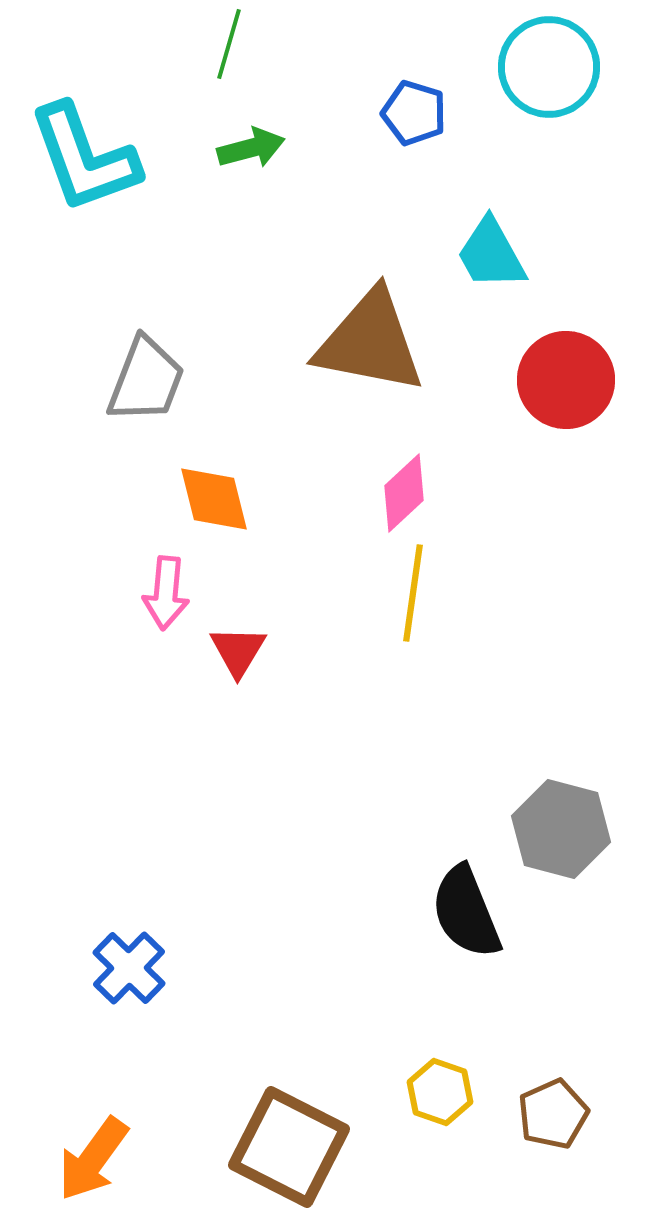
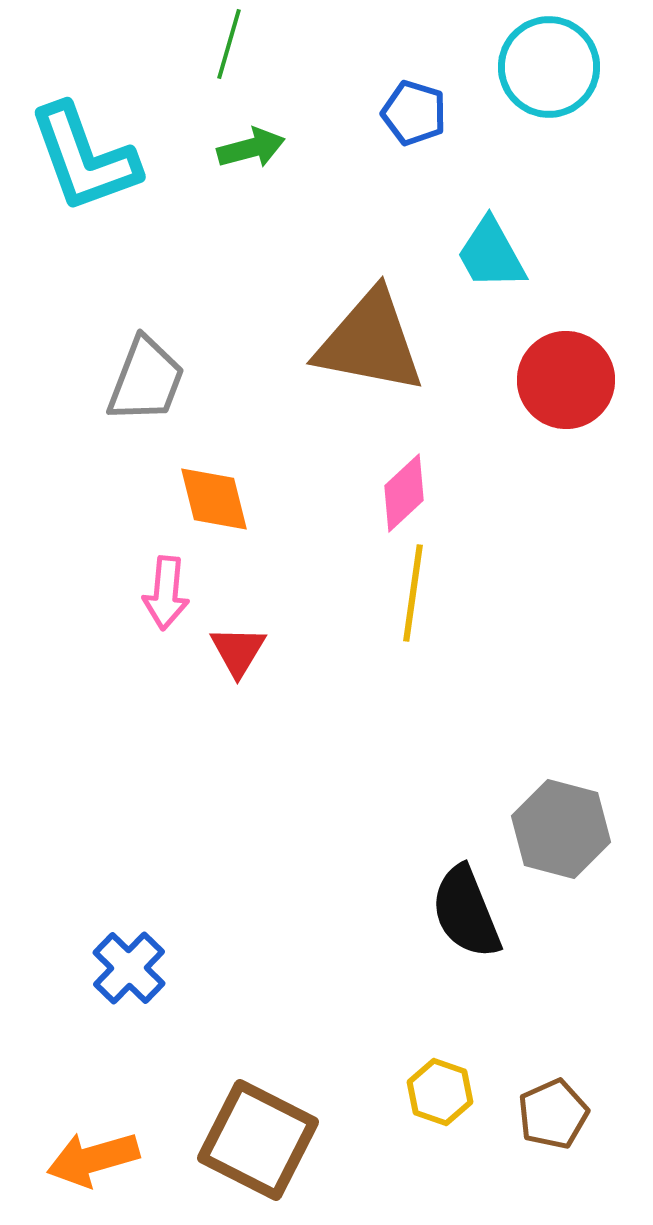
brown square: moved 31 px left, 7 px up
orange arrow: rotated 38 degrees clockwise
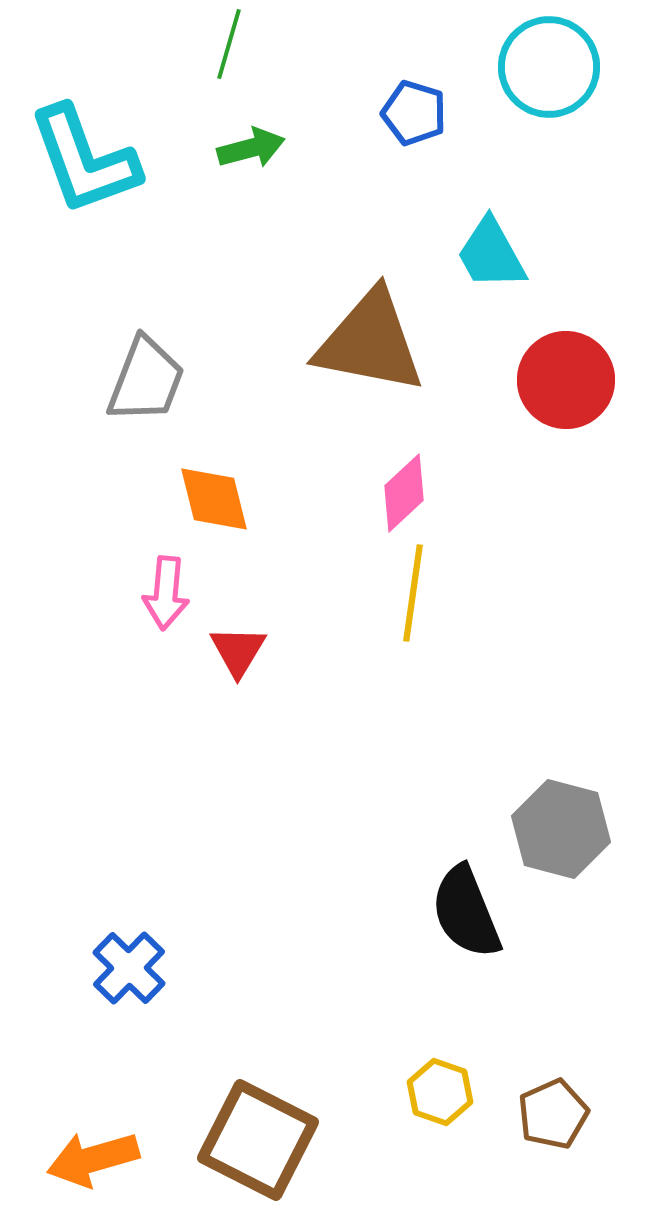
cyan L-shape: moved 2 px down
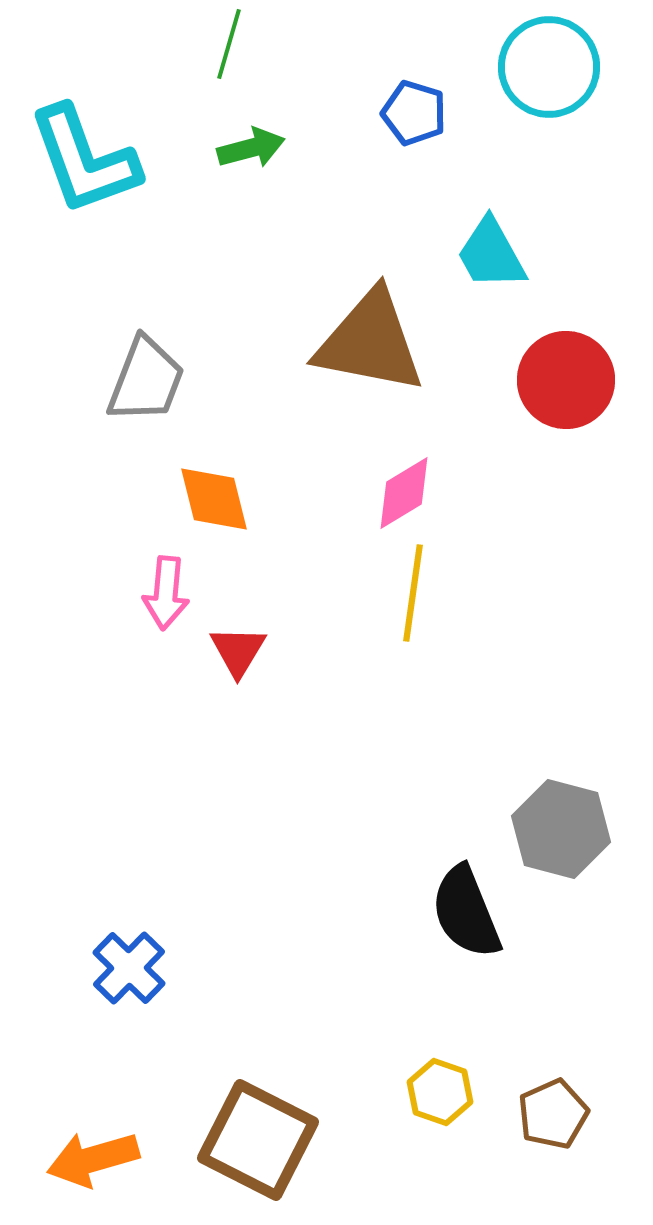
pink diamond: rotated 12 degrees clockwise
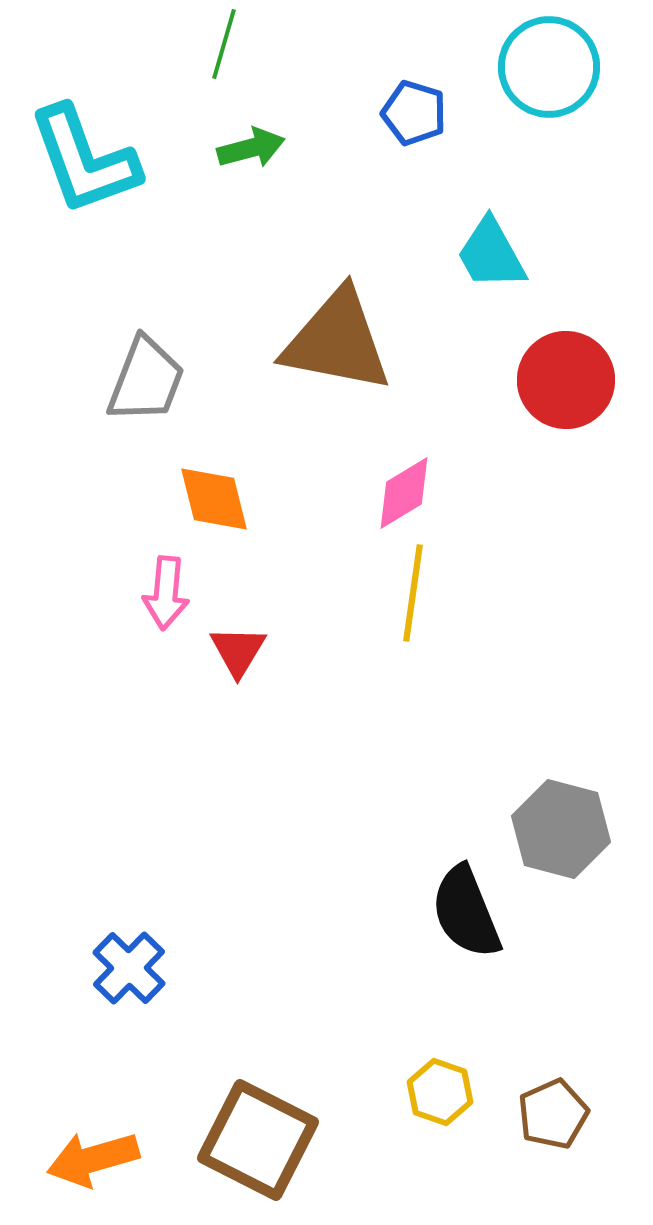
green line: moved 5 px left
brown triangle: moved 33 px left, 1 px up
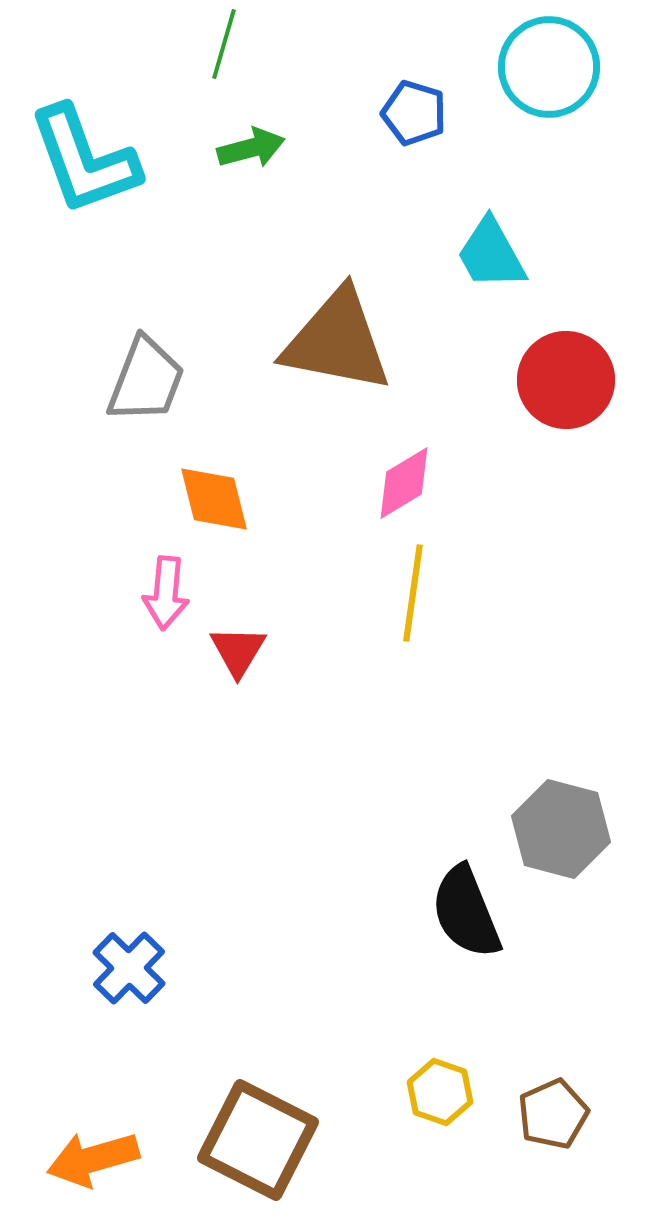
pink diamond: moved 10 px up
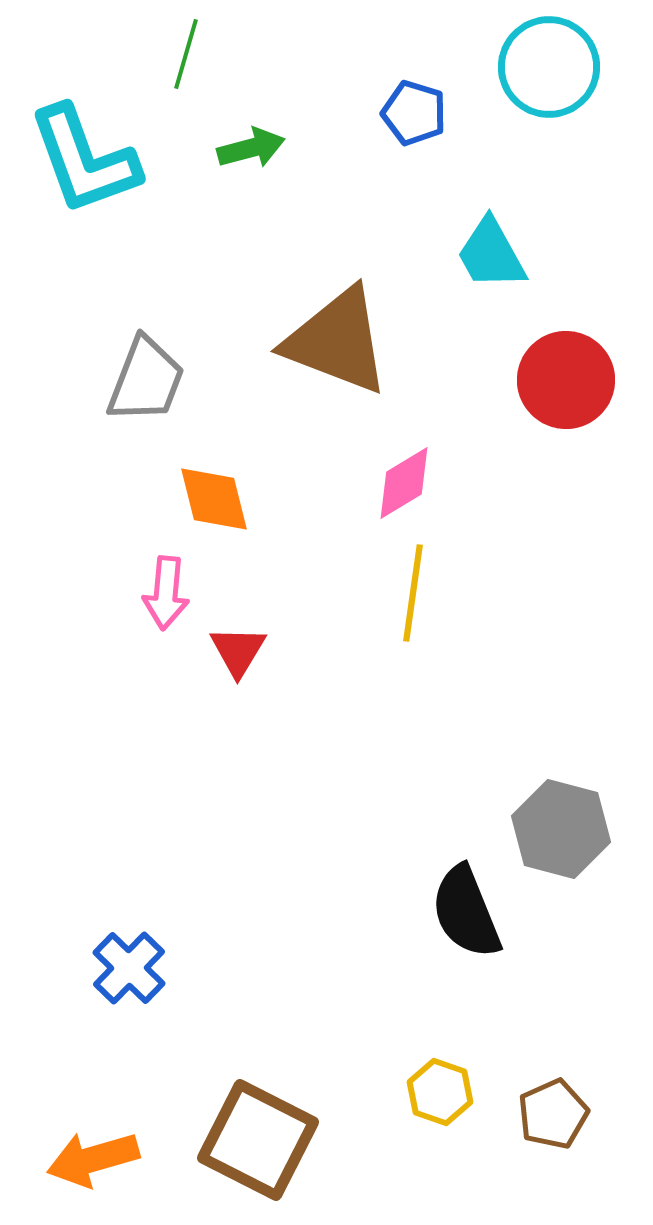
green line: moved 38 px left, 10 px down
brown triangle: rotated 10 degrees clockwise
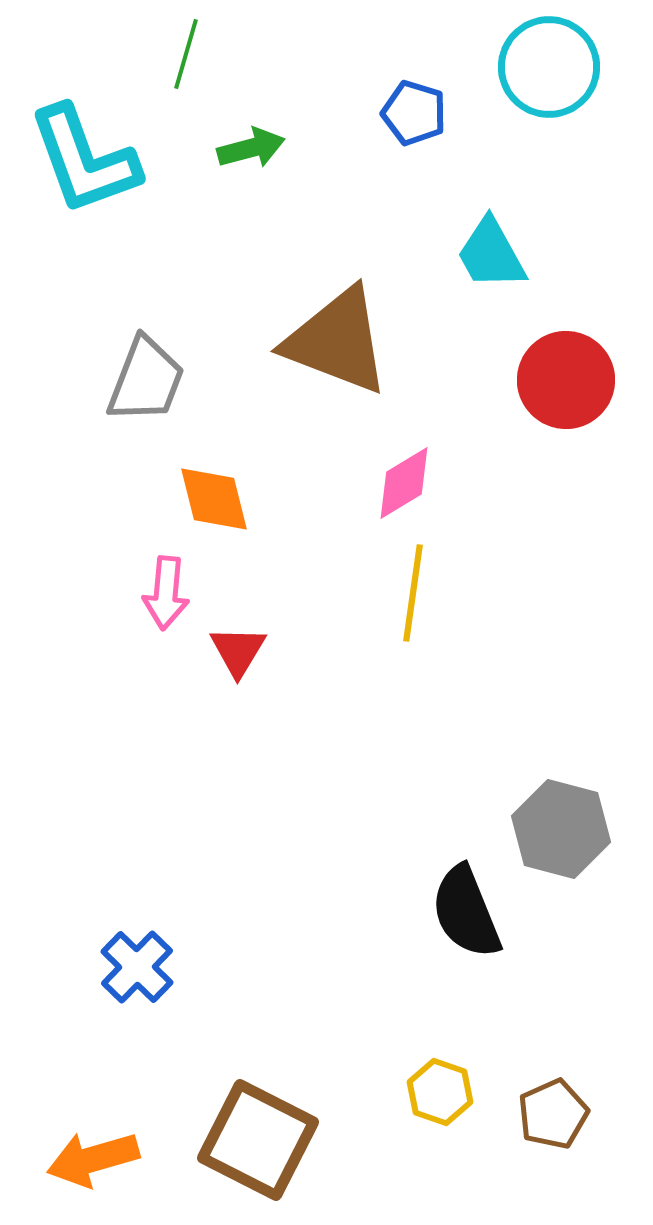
blue cross: moved 8 px right, 1 px up
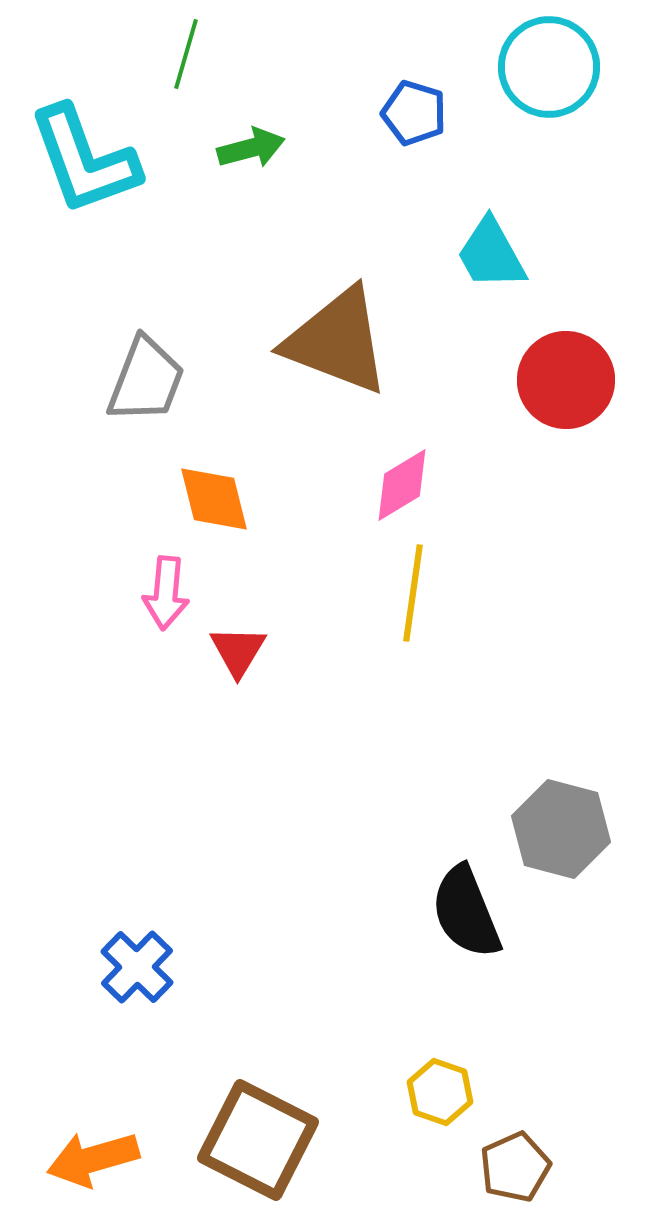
pink diamond: moved 2 px left, 2 px down
brown pentagon: moved 38 px left, 53 px down
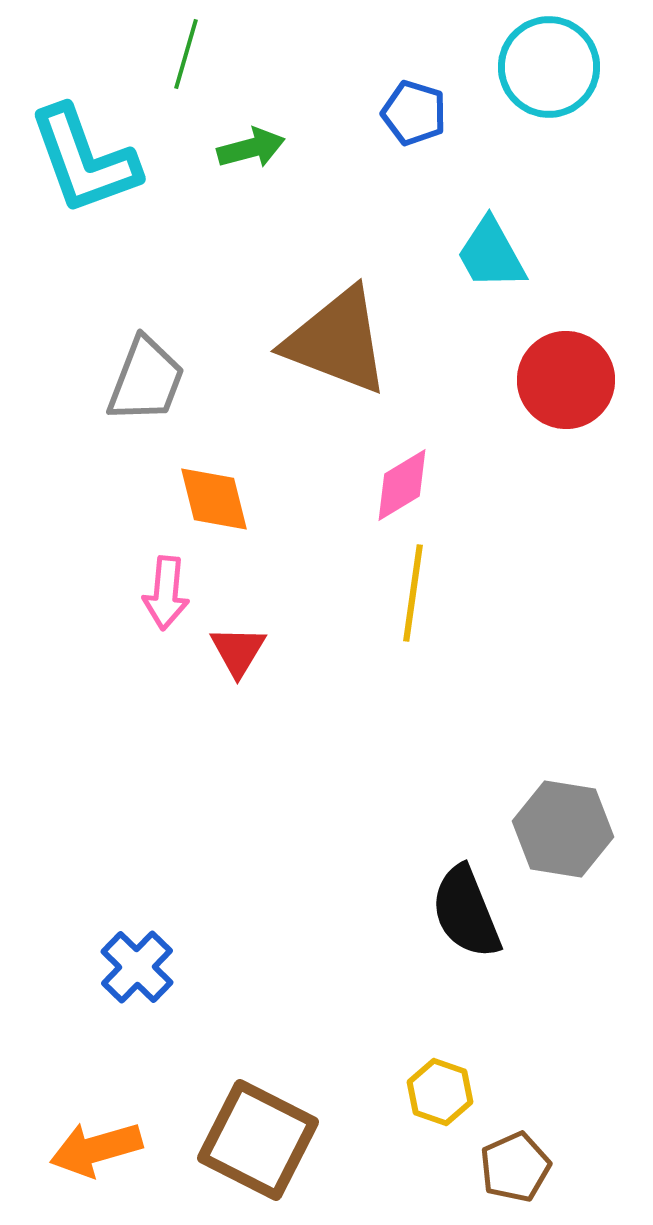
gray hexagon: moved 2 px right; rotated 6 degrees counterclockwise
orange arrow: moved 3 px right, 10 px up
